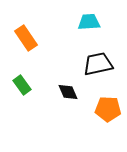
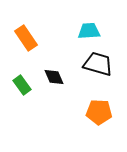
cyan trapezoid: moved 9 px down
black trapezoid: rotated 28 degrees clockwise
black diamond: moved 14 px left, 15 px up
orange pentagon: moved 9 px left, 3 px down
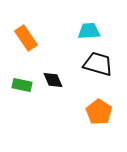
black diamond: moved 1 px left, 3 px down
green rectangle: rotated 42 degrees counterclockwise
orange pentagon: rotated 30 degrees clockwise
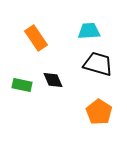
orange rectangle: moved 10 px right
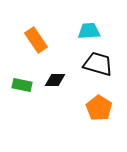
orange rectangle: moved 2 px down
black diamond: moved 2 px right; rotated 65 degrees counterclockwise
orange pentagon: moved 4 px up
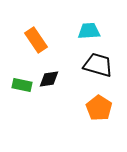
black trapezoid: moved 1 px down
black diamond: moved 6 px left, 1 px up; rotated 10 degrees counterclockwise
